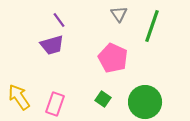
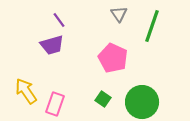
yellow arrow: moved 7 px right, 6 px up
green circle: moved 3 px left
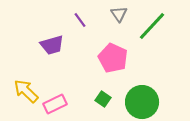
purple line: moved 21 px right
green line: rotated 24 degrees clockwise
yellow arrow: rotated 12 degrees counterclockwise
pink rectangle: rotated 45 degrees clockwise
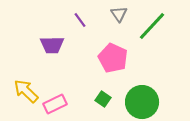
purple trapezoid: rotated 15 degrees clockwise
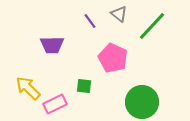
gray triangle: rotated 18 degrees counterclockwise
purple line: moved 10 px right, 1 px down
yellow arrow: moved 2 px right, 3 px up
green square: moved 19 px left, 13 px up; rotated 28 degrees counterclockwise
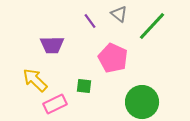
yellow arrow: moved 7 px right, 8 px up
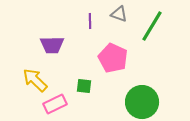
gray triangle: rotated 18 degrees counterclockwise
purple line: rotated 35 degrees clockwise
green line: rotated 12 degrees counterclockwise
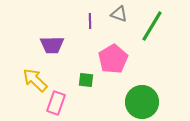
pink pentagon: moved 1 px down; rotated 16 degrees clockwise
green square: moved 2 px right, 6 px up
pink rectangle: moved 1 px right, 1 px up; rotated 45 degrees counterclockwise
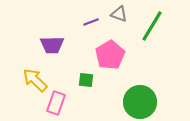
purple line: moved 1 px right, 1 px down; rotated 70 degrees clockwise
pink pentagon: moved 3 px left, 4 px up
green circle: moved 2 px left
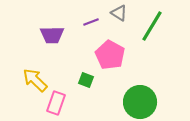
gray triangle: moved 1 px up; rotated 12 degrees clockwise
purple trapezoid: moved 10 px up
pink pentagon: rotated 12 degrees counterclockwise
green square: rotated 14 degrees clockwise
